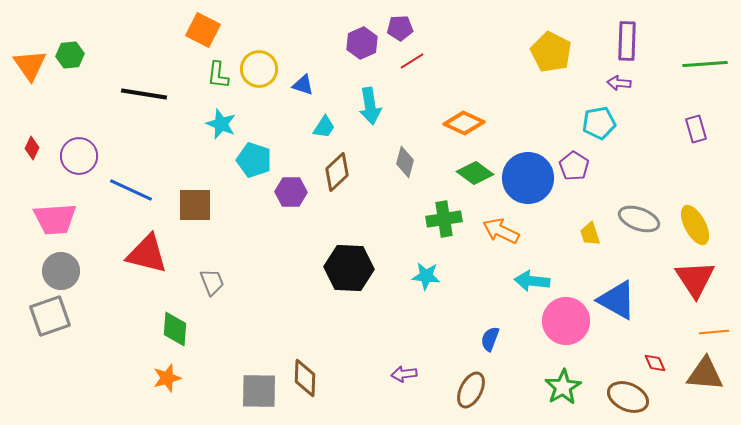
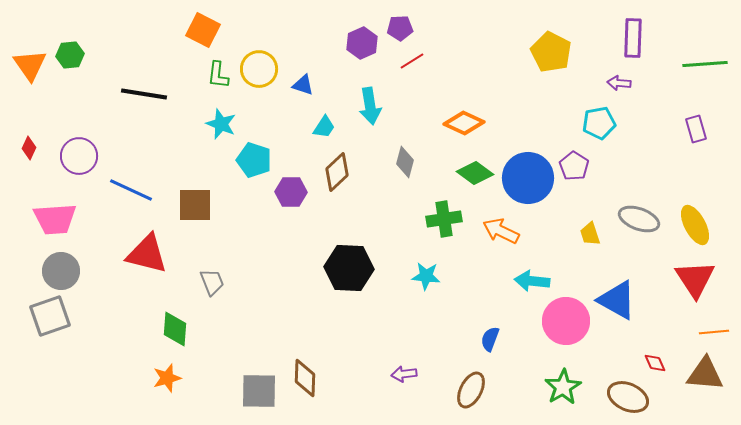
purple rectangle at (627, 41): moved 6 px right, 3 px up
red diamond at (32, 148): moved 3 px left
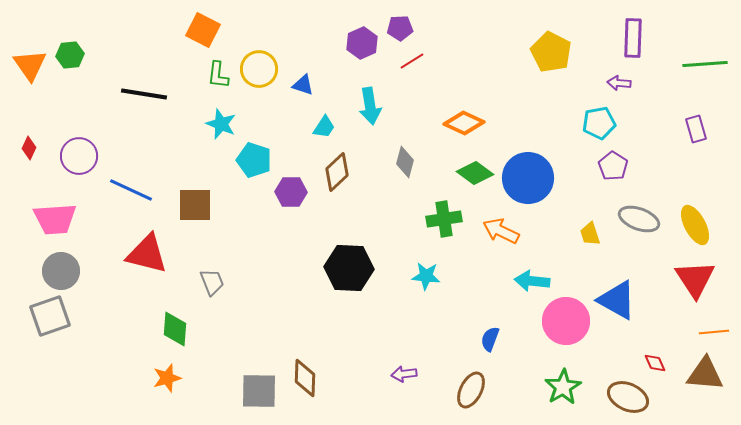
purple pentagon at (574, 166): moved 39 px right
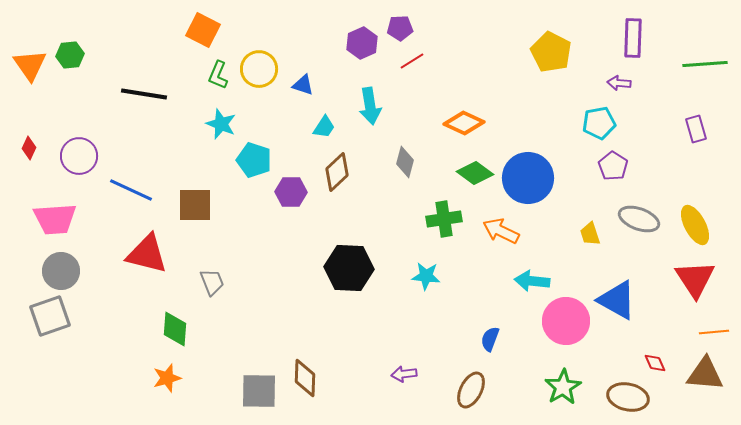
green L-shape at (218, 75): rotated 16 degrees clockwise
brown ellipse at (628, 397): rotated 12 degrees counterclockwise
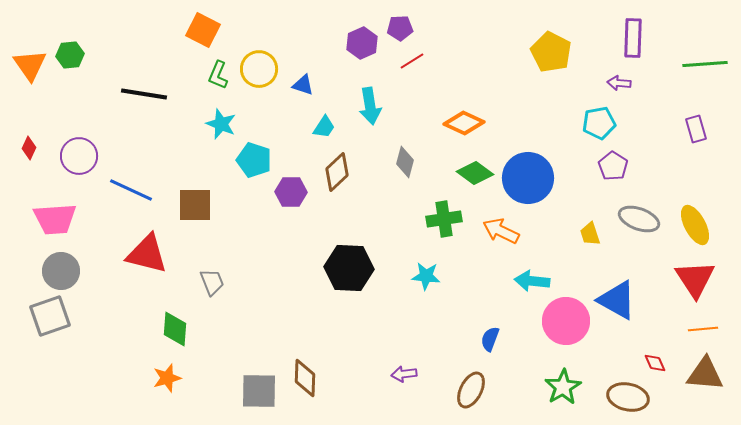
orange line at (714, 332): moved 11 px left, 3 px up
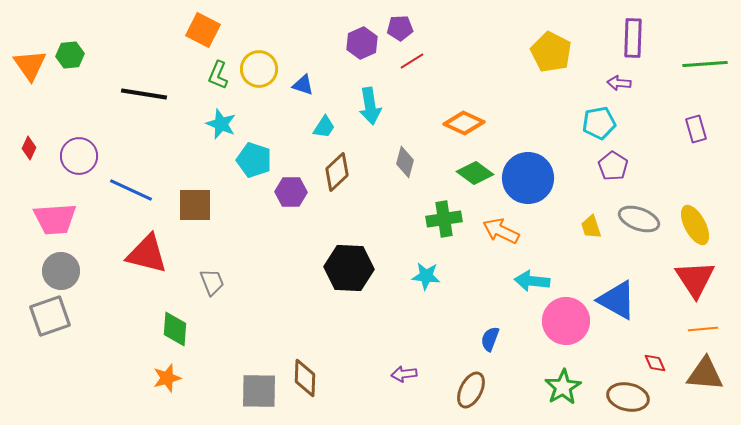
yellow trapezoid at (590, 234): moved 1 px right, 7 px up
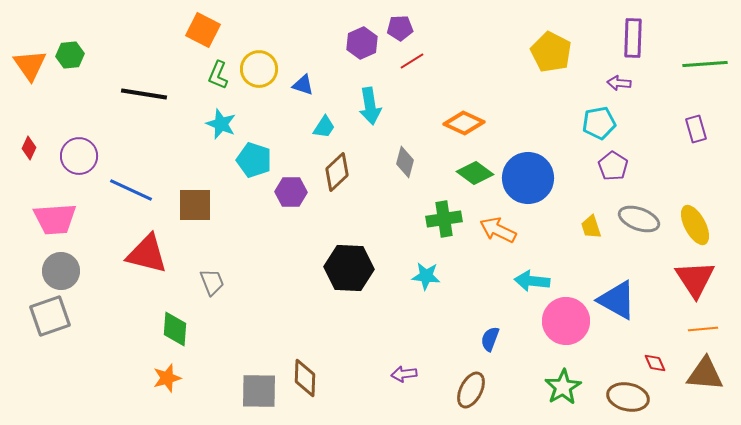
orange arrow at (501, 231): moved 3 px left, 1 px up
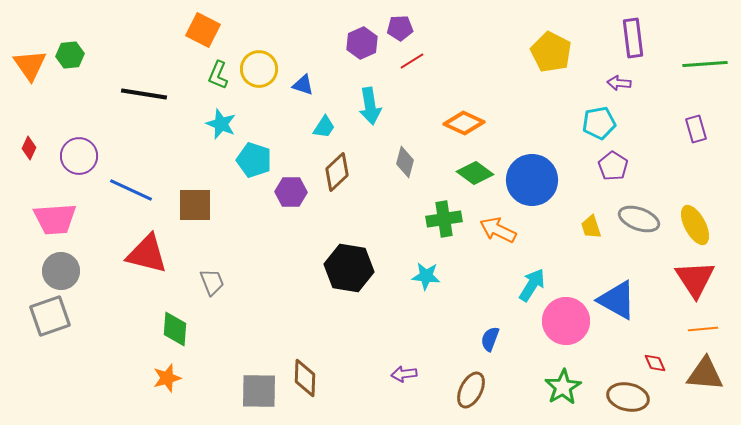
purple rectangle at (633, 38): rotated 9 degrees counterclockwise
blue circle at (528, 178): moved 4 px right, 2 px down
black hexagon at (349, 268): rotated 6 degrees clockwise
cyan arrow at (532, 281): moved 4 px down; rotated 116 degrees clockwise
